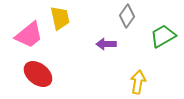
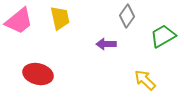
pink trapezoid: moved 10 px left, 14 px up
red ellipse: rotated 24 degrees counterclockwise
yellow arrow: moved 7 px right, 2 px up; rotated 55 degrees counterclockwise
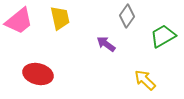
purple arrow: rotated 36 degrees clockwise
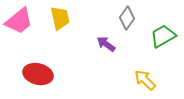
gray diamond: moved 2 px down
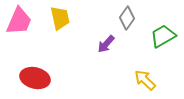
pink trapezoid: rotated 28 degrees counterclockwise
purple arrow: rotated 84 degrees counterclockwise
red ellipse: moved 3 px left, 4 px down
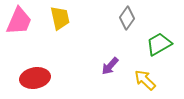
green trapezoid: moved 4 px left, 8 px down
purple arrow: moved 4 px right, 22 px down
red ellipse: rotated 24 degrees counterclockwise
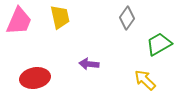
yellow trapezoid: moved 1 px up
purple arrow: moved 21 px left, 2 px up; rotated 54 degrees clockwise
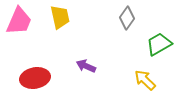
purple arrow: moved 3 px left, 2 px down; rotated 18 degrees clockwise
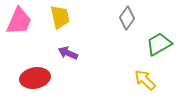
purple arrow: moved 18 px left, 13 px up
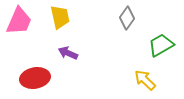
green trapezoid: moved 2 px right, 1 px down
